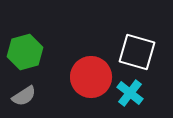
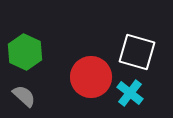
green hexagon: rotated 20 degrees counterclockwise
gray semicircle: rotated 105 degrees counterclockwise
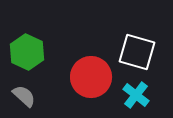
green hexagon: moved 2 px right
cyan cross: moved 6 px right, 2 px down
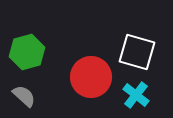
green hexagon: rotated 20 degrees clockwise
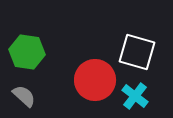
green hexagon: rotated 24 degrees clockwise
red circle: moved 4 px right, 3 px down
cyan cross: moved 1 px left, 1 px down
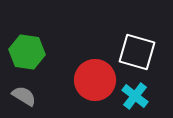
gray semicircle: rotated 10 degrees counterclockwise
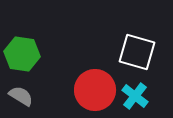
green hexagon: moved 5 px left, 2 px down
red circle: moved 10 px down
gray semicircle: moved 3 px left
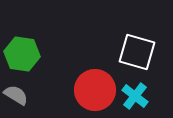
gray semicircle: moved 5 px left, 1 px up
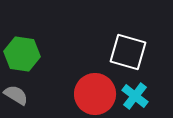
white square: moved 9 px left
red circle: moved 4 px down
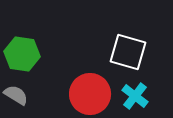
red circle: moved 5 px left
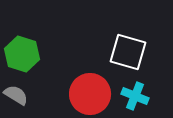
green hexagon: rotated 8 degrees clockwise
cyan cross: rotated 16 degrees counterclockwise
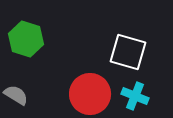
green hexagon: moved 4 px right, 15 px up
